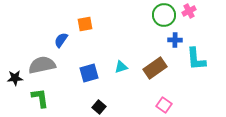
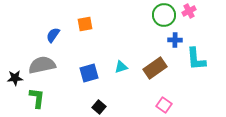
blue semicircle: moved 8 px left, 5 px up
green L-shape: moved 3 px left; rotated 15 degrees clockwise
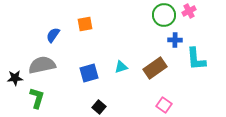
green L-shape: rotated 10 degrees clockwise
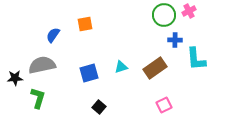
green L-shape: moved 1 px right
pink square: rotated 28 degrees clockwise
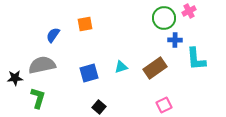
green circle: moved 3 px down
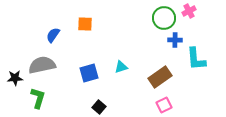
orange square: rotated 14 degrees clockwise
brown rectangle: moved 5 px right, 9 px down
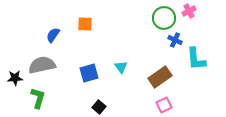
blue cross: rotated 24 degrees clockwise
cyan triangle: rotated 48 degrees counterclockwise
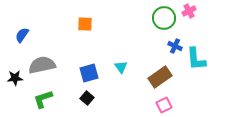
blue semicircle: moved 31 px left
blue cross: moved 6 px down
green L-shape: moved 5 px right, 1 px down; rotated 125 degrees counterclockwise
black square: moved 12 px left, 9 px up
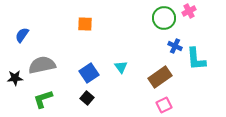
blue square: rotated 18 degrees counterclockwise
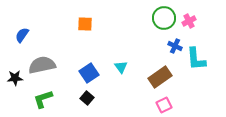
pink cross: moved 10 px down
